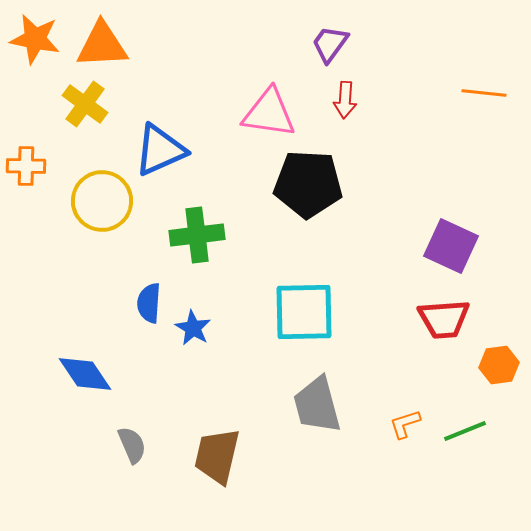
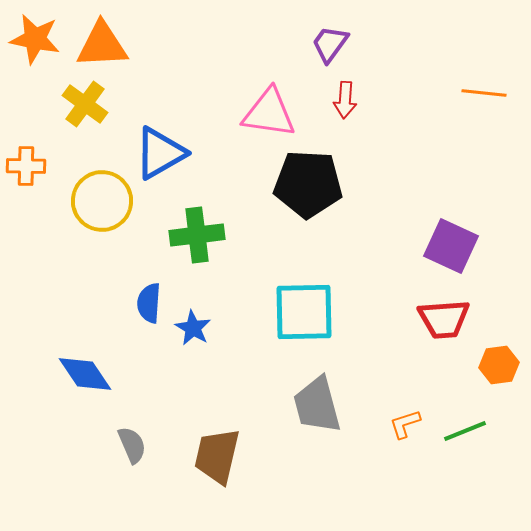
blue triangle: moved 3 px down; rotated 6 degrees counterclockwise
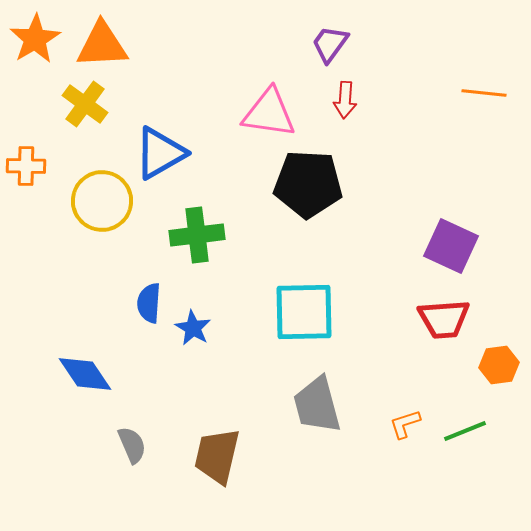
orange star: rotated 30 degrees clockwise
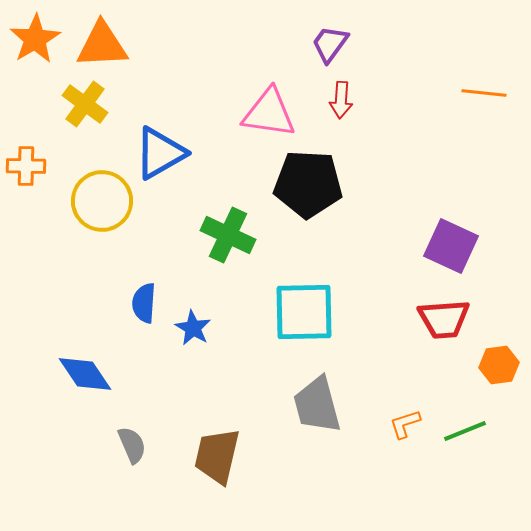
red arrow: moved 4 px left
green cross: moved 31 px right; rotated 32 degrees clockwise
blue semicircle: moved 5 px left
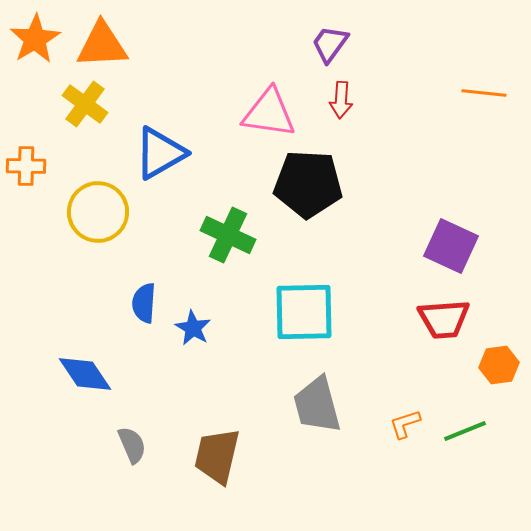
yellow circle: moved 4 px left, 11 px down
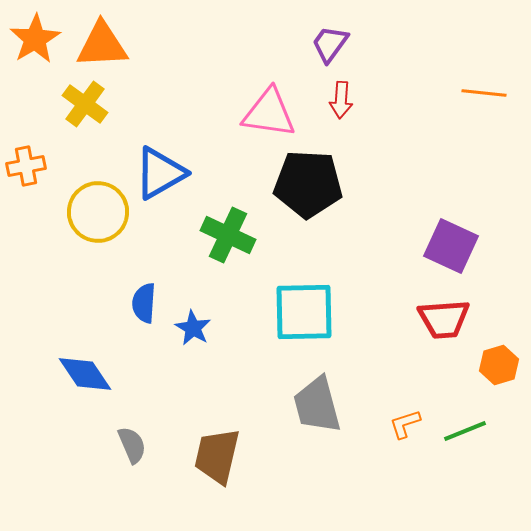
blue triangle: moved 20 px down
orange cross: rotated 12 degrees counterclockwise
orange hexagon: rotated 9 degrees counterclockwise
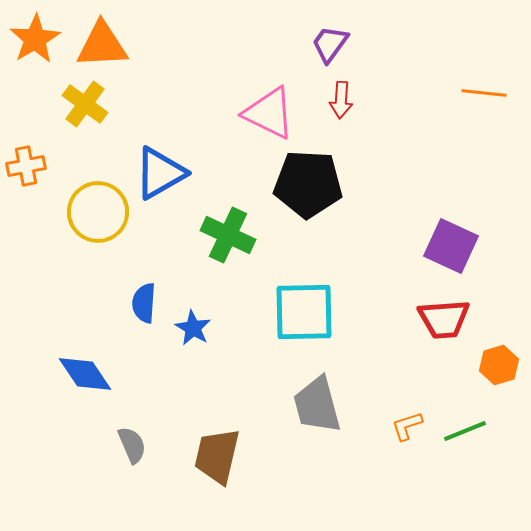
pink triangle: rotated 18 degrees clockwise
orange L-shape: moved 2 px right, 2 px down
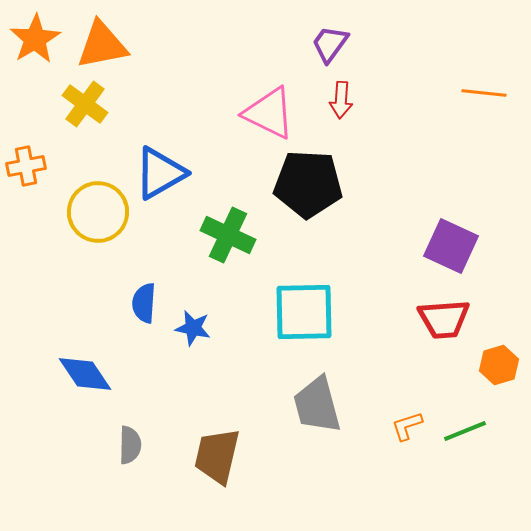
orange triangle: rotated 8 degrees counterclockwise
blue star: rotated 18 degrees counterclockwise
gray semicircle: moved 2 px left; rotated 24 degrees clockwise
